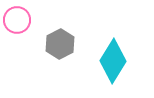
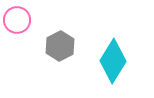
gray hexagon: moved 2 px down
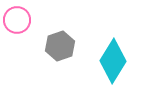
gray hexagon: rotated 8 degrees clockwise
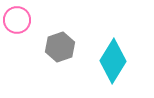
gray hexagon: moved 1 px down
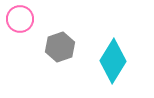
pink circle: moved 3 px right, 1 px up
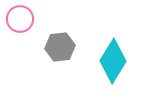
gray hexagon: rotated 12 degrees clockwise
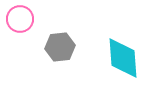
cyan diamond: moved 10 px right, 3 px up; rotated 36 degrees counterclockwise
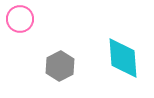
gray hexagon: moved 19 px down; rotated 20 degrees counterclockwise
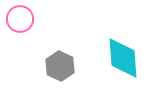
gray hexagon: rotated 8 degrees counterclockwise
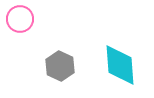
cyan diamond: moved 3 px left, 7 px down
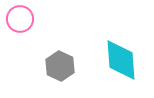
cyan diamond: moved 1 px right, 5 px up
